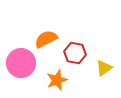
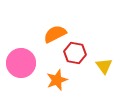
orange semicircle: moved 9 px right, 5 px up
yellow triangle: moved 2 px up; rotated 30 degrees counterclockwise
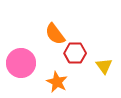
orange semicircle: rotated 100 degrees counterclockwise
red hexagon: rotated 10 degrees counterclockwise
orange star: moved 2 px down; rotated 25 degrees counterclockwise
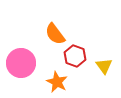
red hexagon: moved 3 px down; rotated 20 degrees clockwise
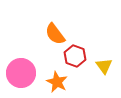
pink circle: moved 10 px down
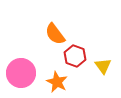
yellow triangle: moved 1 px left
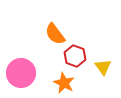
yellow triangle: moved 1 px down
orange star: moved 7 px right, 1 px down
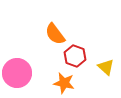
yellow triangle: moved 3 px right; rotated 12 degrees counterclockwise
pink circle: moved 4 px left
orange star: rotated 15 degrees counterclockwise
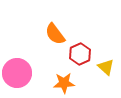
red hexagon: moved 5 px right, 2 px up; rotated 15 degrees clockwise
orange star: rotated 15 degrees counterclockwise
